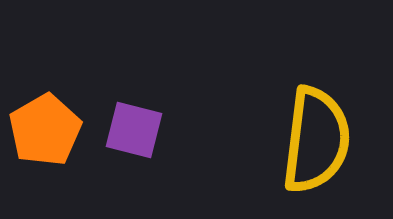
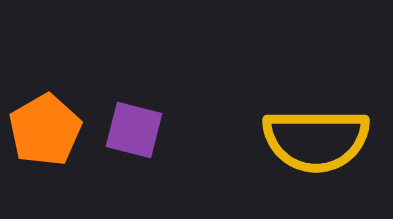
yellow semicircle: rotated 83 degrees clockwise
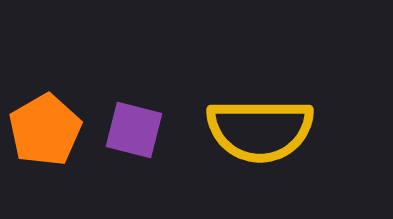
yellow semicircle: moved 56 px left, 10 px up
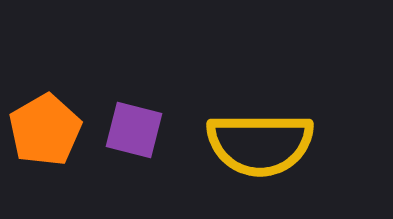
yellow semicircle: moved 14 px down
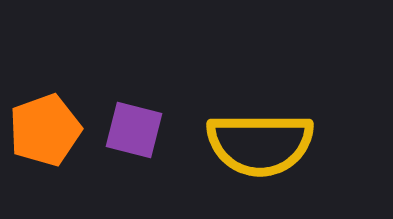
orange pentagon: rotated 10 degrees clockwise
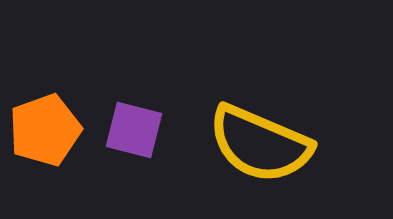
yellow semicircle: rotated 23 degrees clockwise
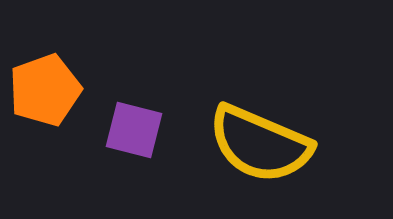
orange pentagon: moved 40 px up
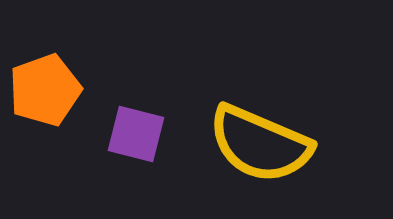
purple square: moved 2 px right, 4 px down
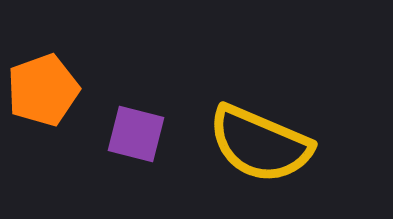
orange pentagon: moved 2 px left
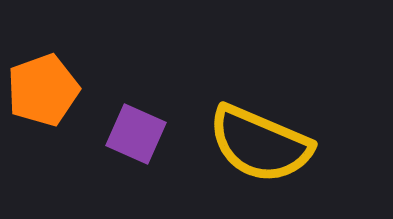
purple square: rotated 10 degrees clockwise
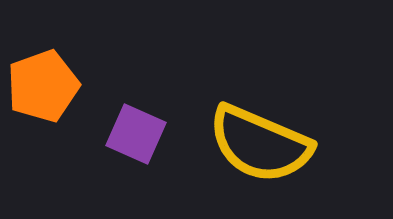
orange pentagon: moved 4 px up
